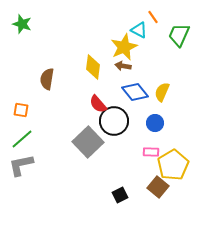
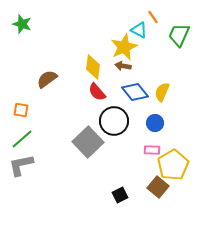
brown semicircle: rotated 45 degrees clockwise
red semicircle: moved 1 px left, 12 px up
pink rectangle: moved 1 px right, 2 px up
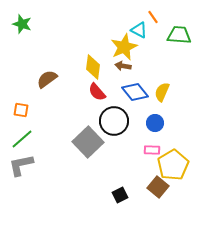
green trapezoid: rotated 70 degrees clockwise
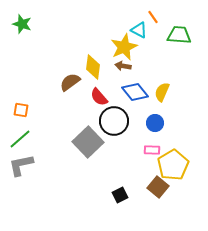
brown semicircle: moved 23 px right, 3 px down
red semicircle: moved 2 px right, 5 px down
green line: moved 2 px left
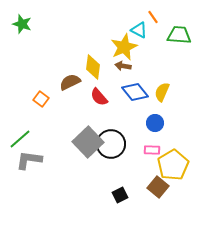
brown semicircle: rotated 10 degrees clockwise
orange square: moved 20 px right, 11 px up; rotated 28 degrees clockwise
black circle: moved 3 px left, 23 px down
gray L-shape: moved 8 px right, 5 px up; rotated 20 degrees clockwise
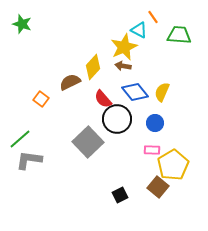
yellow diamond: rotated 35 degrees clockwise
red semicircle: moved 4 px right, 2 px down
black circle: moved 6 px right, 25 px up
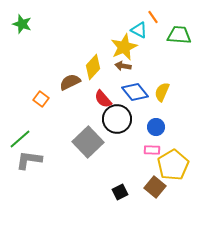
blue circle: moved 1 px right, 4 px down
brown square: moved 3 px left
black square: moved 3 px up
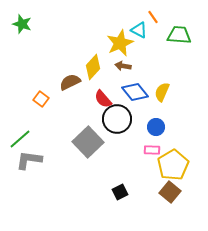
yellow star: moved 4 px left, 4 px up
brown square: moved 15 px right, 5 px down
